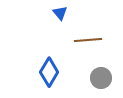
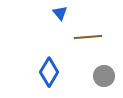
brown line: moved 3 px up
gray circle: moved 3 px right, 2 px up
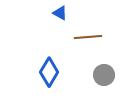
blue triangle: rotated 21 degrees counterclockwise
gray circle: moved 1 px up
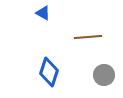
blue triangle: moved 17 px left
blue diamond: rotated 12 degrees counterclockwise
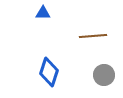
blue triangle: rotated 28 degrees counterclockwise
brown line: moved 5 px right, 1 px up
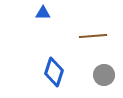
blue diamond: moved 5 px right
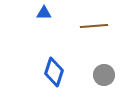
blue triangle: moved 1 px right
brown line: moved 1 px right, 10 px up
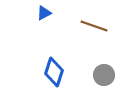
blue triangle: rotated 28 degrees counterclockwise
brown line: rotated 24 degrees clockwise
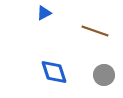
brown line: moved 1 px right, 5 px down
blue diamond: rotated 36 degrees counterclockwise
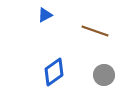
blue triangle: moved 1 px right, 2 px down
blue diamond: rotated 72 degrees clockwise
